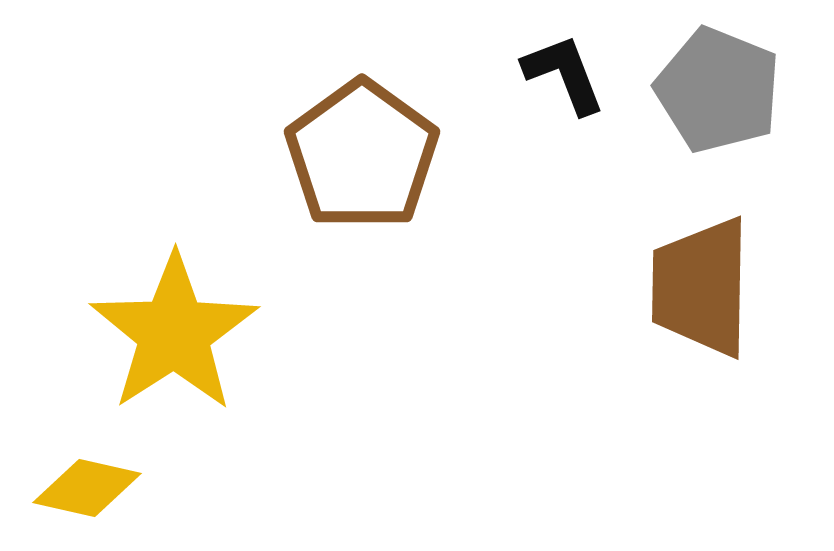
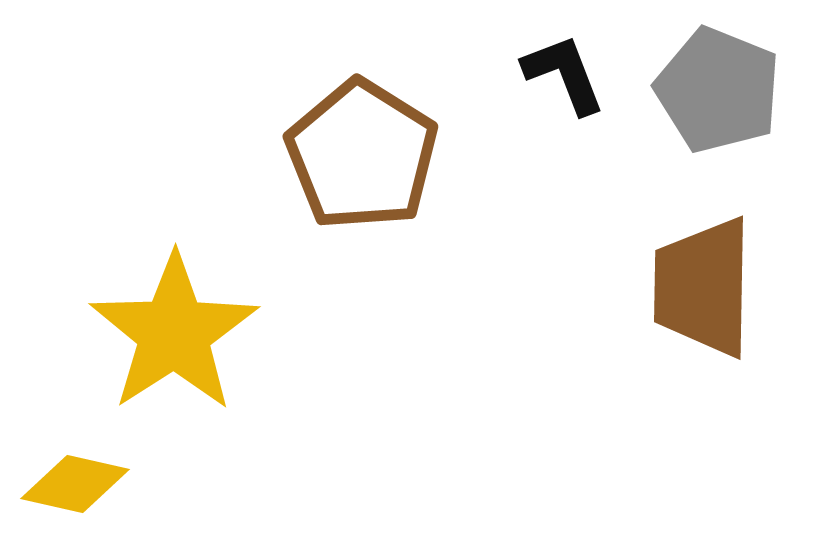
brown pentagon: rotated 4 degrees counterclockwise
brown trapezoid: moved 2 px right
yellow diamond: moved 12 px left, 4 px up
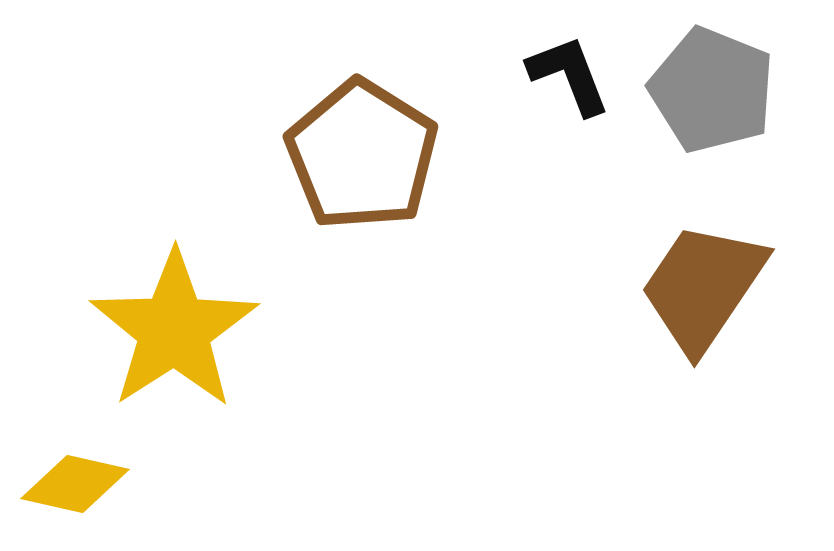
black L-shape: moved 5 px right, 1 px down
gray pentagon: moved 6 px left
brown trapezoid: rotated 33 degrees clockwise
yellow star: moved 3 px up
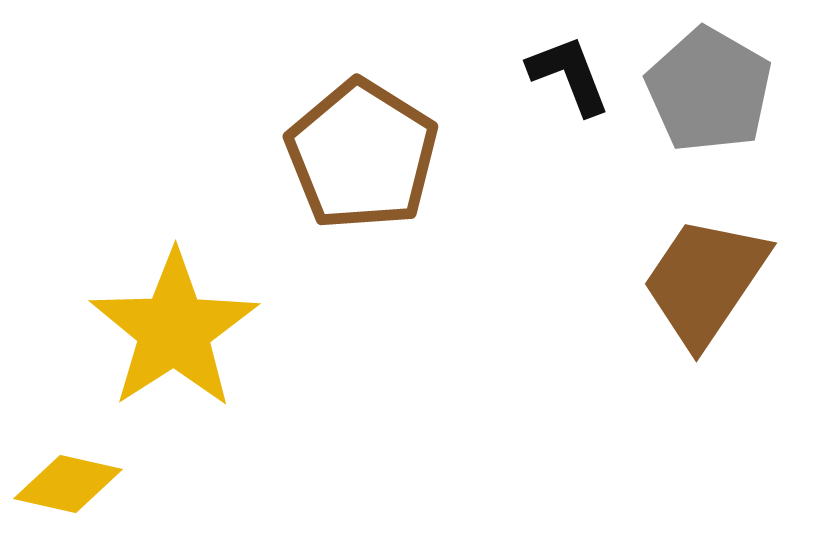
gray pentagon: moved 3 px left; rotated 8 degrees clockwise
brown trapezoid: moved 2 px right, 6 px up
yellow diamond: moved 7 px left
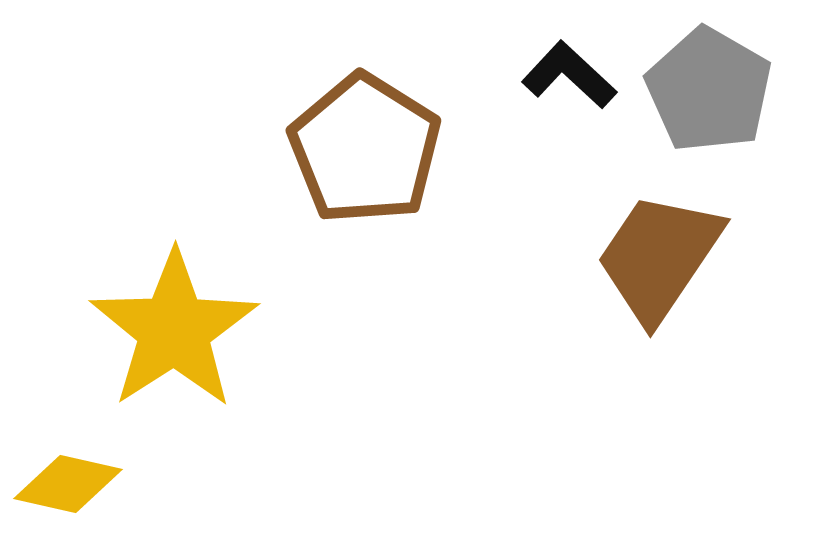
black L-shape: rotated 26 degrees counterclockwise
brown pentagon: moved 3 px right, 6 px up
brown trapezoid: moved 46 px left, 24 px up
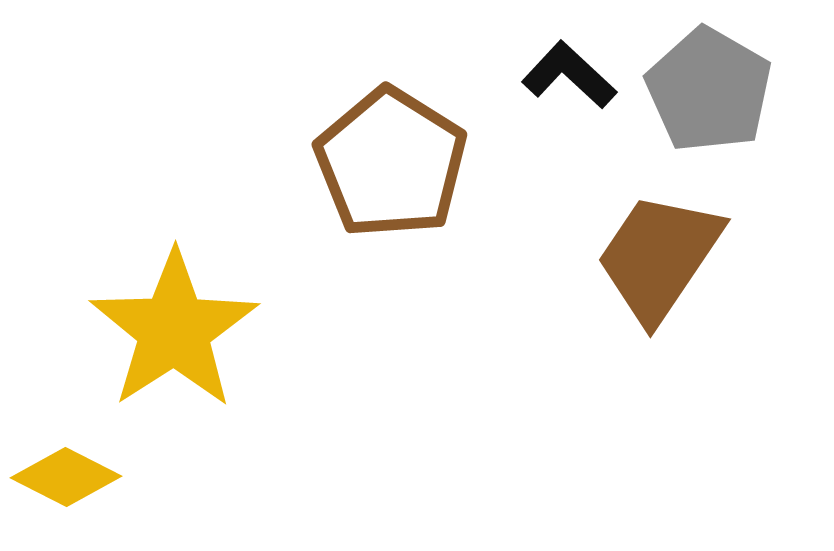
brown pentagon: moved 26 px right, 14 px down
yellow diamond: moved 2 px left, 7 px up; rotated 14 degrees clockwise
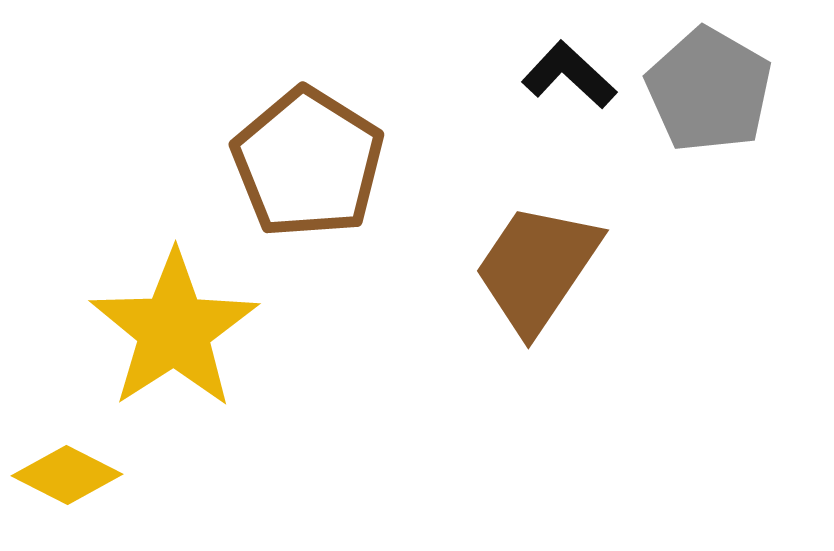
brown pentagon: moved 83 px left
brown trapezoid: moved 122 px left, 11 px down
yellow diamond: moved 1 px right, 2 px up
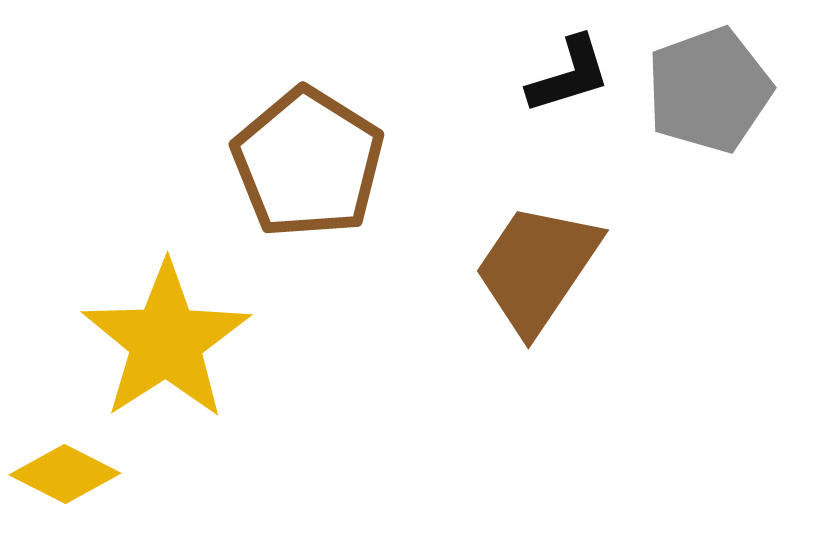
black L-shape: rotated 120 degrees clockwise
gray pentagon: rotated 22 degrees clockwise
yellow star: moved 8 px left, 11 px down
yellow diamond: moved 2 px left, 1 px up
